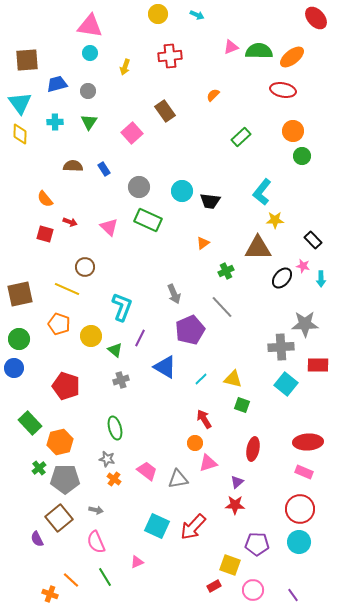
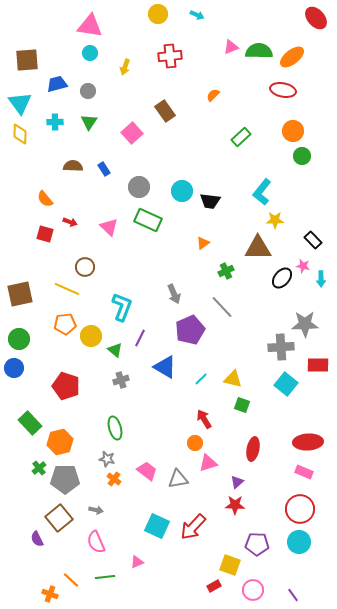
orange pentagon at (59, 324): moved 6 px right; rotated 25 degrees counterclockwise
green line at (105, 577): rotated 66 degrees counterclockwise
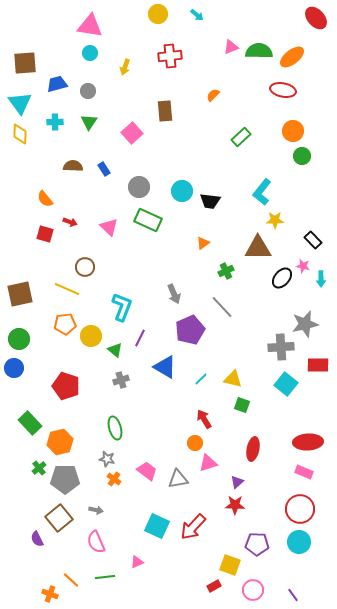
cyan arrow at (197, 15): rotated 16 degrees clockwise
brown square at (27, 60): moved 2 px left, 3 px down
brown rectangle at (165, 111): rotated 30 degrees clockwise
gray star at (305, 324): rotated 12 degrees counterclockwise
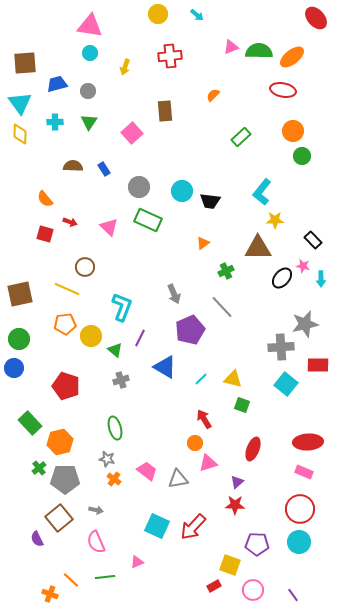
red ellipse at (253, 449): rotated 10 degrees clockwise
